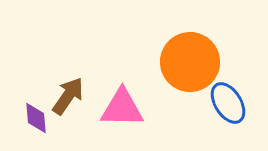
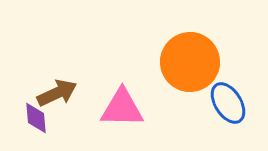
brown arrow: moved 11 px left, 3 px up; rotated 30 degrees clockwise
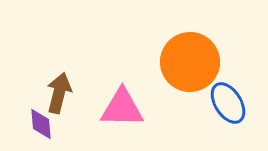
brown arrow: moved 2 px right; rotated 51 degrees counterclockwise
purple diamond: moved 5 px right, 6 px down
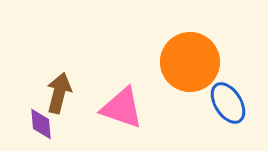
pink triangle: rotated 18 degrees clockwise
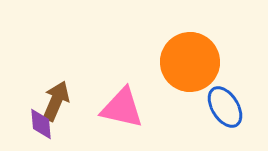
brown arrow: moved 3 px left, 8 px down; rotated 9 degrees clockwise
blue ellipse: moved 3 px left, 4 px down
pink triangle: rotated 6 degrees counterclockwise
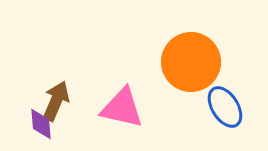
orange circle: moved 1 px right
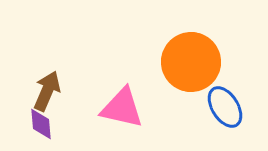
brown arrow: moved 9 px left, 10 px up
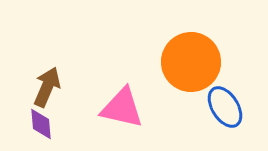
brown arrow: moved 4 px up
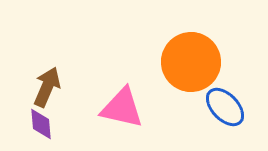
blue ellipse: rotated 12 degrees counterclockwise
